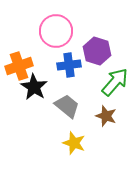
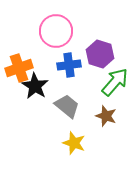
purple hexagon: moved 3 px right, 3 px down
orange cross: moved 2 px down
black star: moved 1 px right, 1 px up
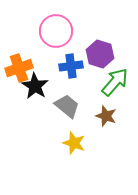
blue cross: moved 2 px right, 1 px down
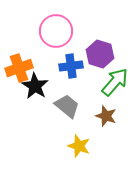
yellow star: moved 5 px right, 3 px down
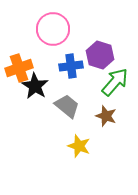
pink circle: moved 3 px left, 2 px up
purple hexagon: moved 1 px down
